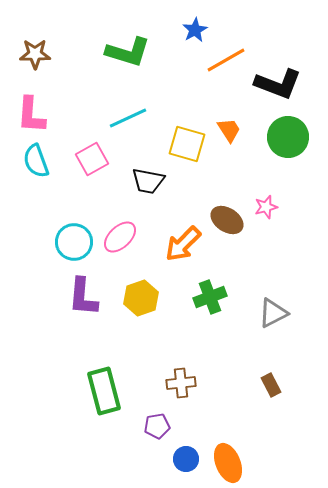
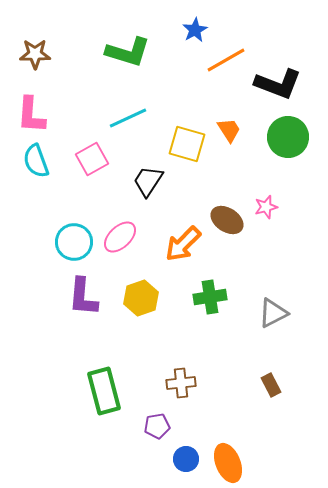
black trapezoid: rotated 112 degrees clockwise
green cross: rotated 12 degrees clockwise
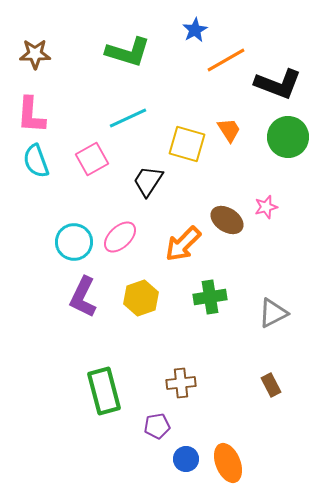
purple L-shape: rotated 21 degrees clockwise
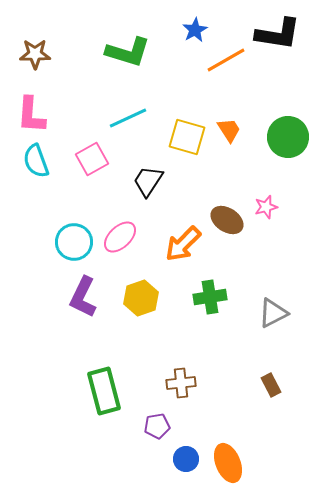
black L-shape: moved 50 px up; rotated 12 degrees counterclockwise
yellow square: moved 7 px up
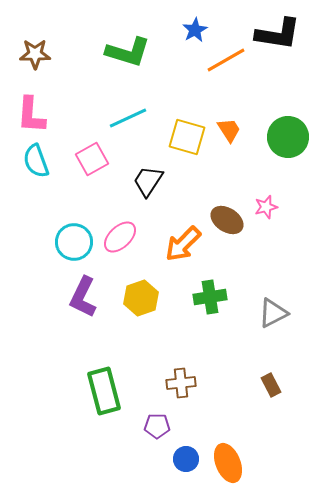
purple pentagon: rotated 10 degrees clockwise
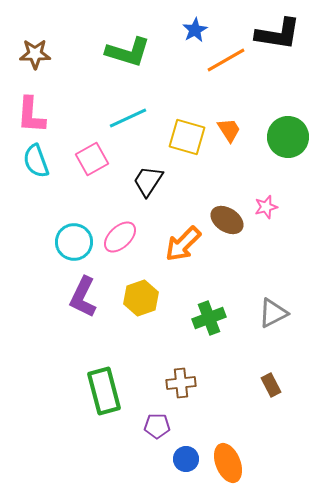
green cross: moved 1 px left, 21 px down; rotated 12 degrees counterclockwise
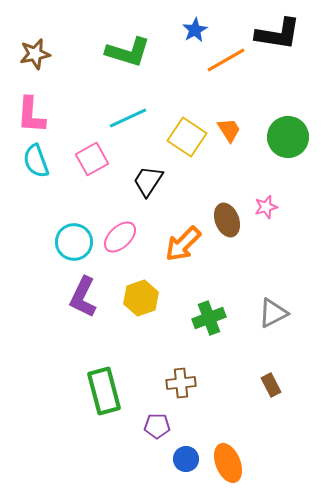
brown star: rotated 12 degrees counterclockwise
yellow square: rotated 18 degrees clockwise
brown ellipse: rotated 36 degrees clockwise
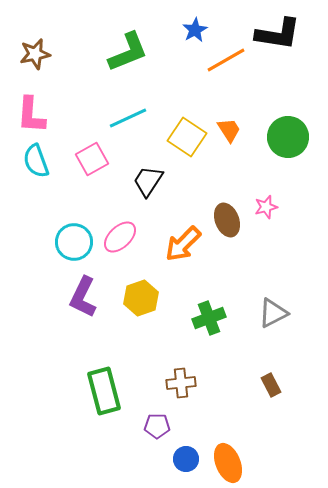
green L-shape: rotated 39 degrees counterclockwise
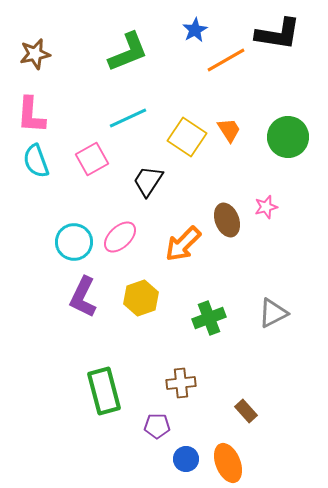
brown rectangle: moved 25 px left, 26 px down; rotated 15 degrees counterclockwise
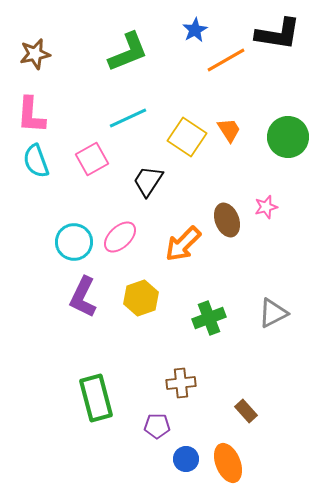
green rectangle: moved 8 px left, 7 px down
